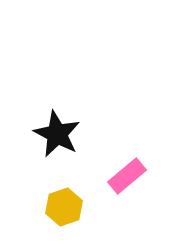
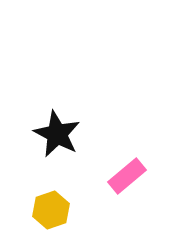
yellow hexagon: moved 13 px left, 3 px down
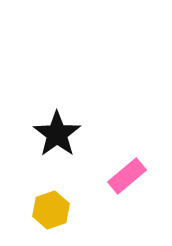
black star: rotated 9 degrees clockwise
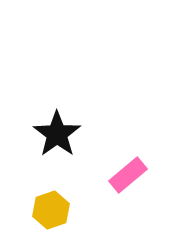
pink rectangle: moved 1 px right, 1 px up
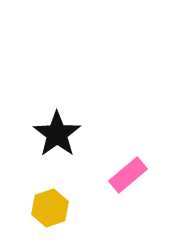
yellow hexagon: moved 1 px left, 2 px up
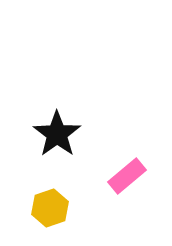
pink rectangle: moved 1 px left, 1 px down
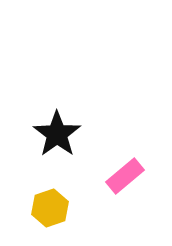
pink rectangle: moved 2 px left
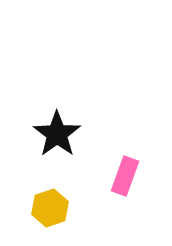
pink rectangle: rotated 30 degrees counterclockwise
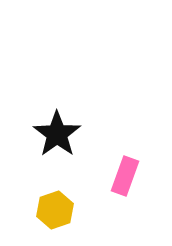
yellow hexagon: moved 5 px right, 2 px down
